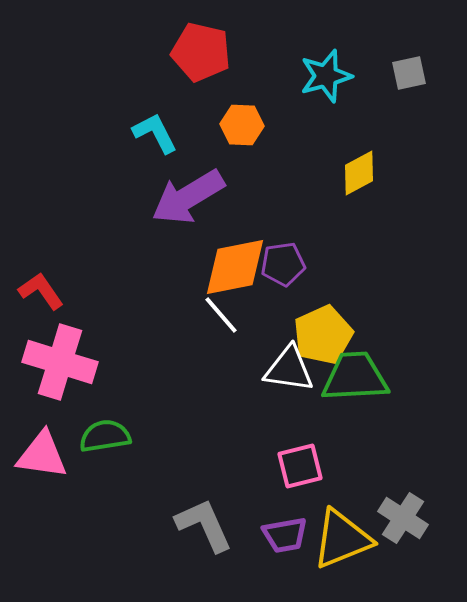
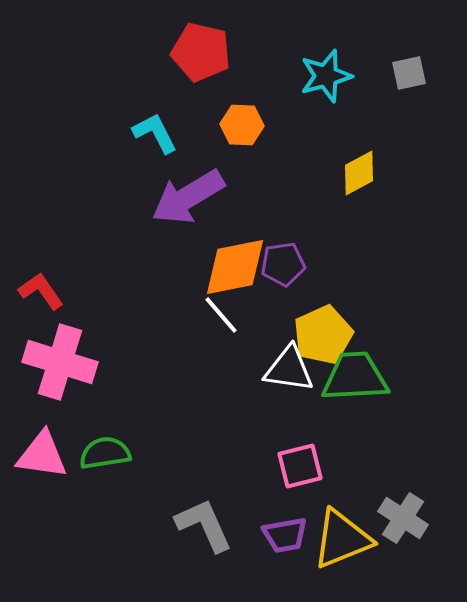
green semicircle: moved 17 px down
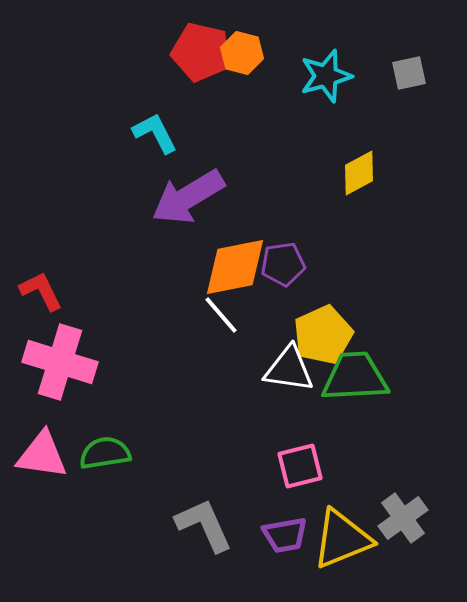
orange hexagon: moved 72 px up; rotated 12 degrees clockwise
red L-shape: rotated 9 degrees clockwise
gray cross: rotated 21 degrees clockwise
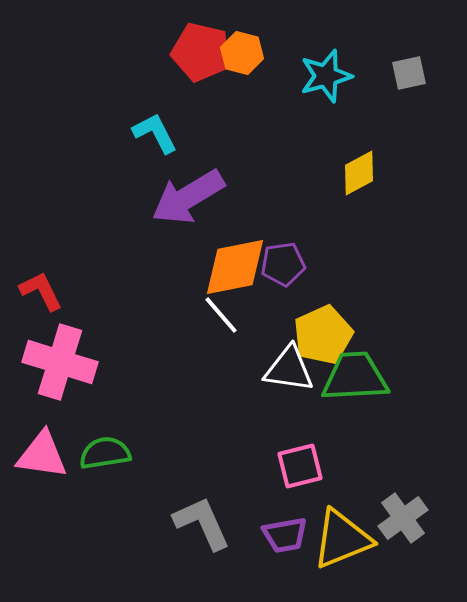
gray L-shape: moved 2 px left, 2 px up
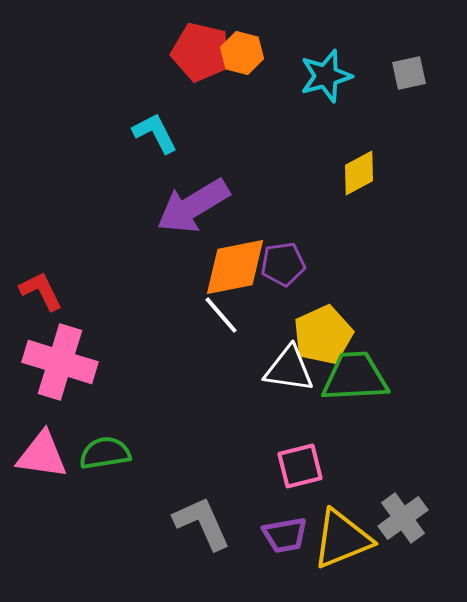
purple arrow: moved 5 px right, 9 px down
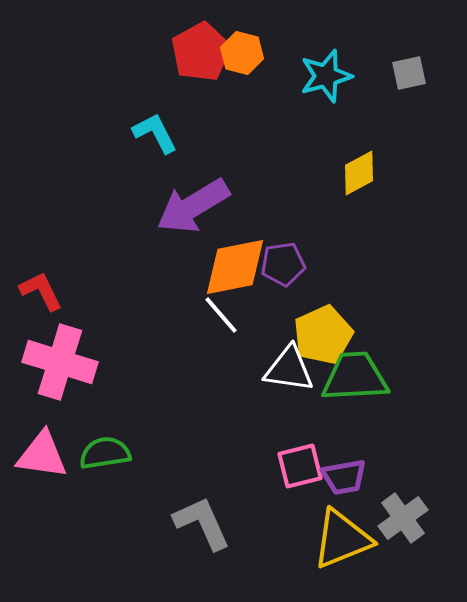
red pentagon: rotated 30 degrees clockwise
purple trapezoid: moved 59 px right, 58 px up
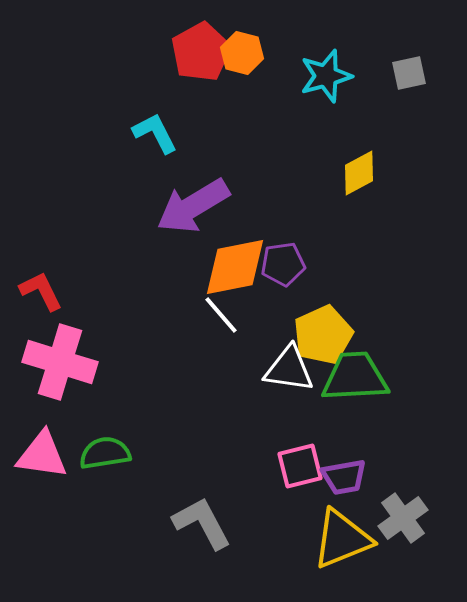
gray L-shape: rotated 4 degrees counterclockwise
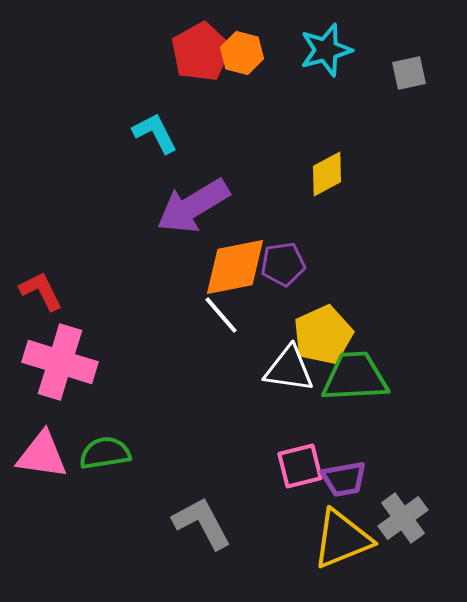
cyan star: moved 26 px up
yellow diamond: moved 32 px left, 1 px down
purple trapezoid: moved 2 px down
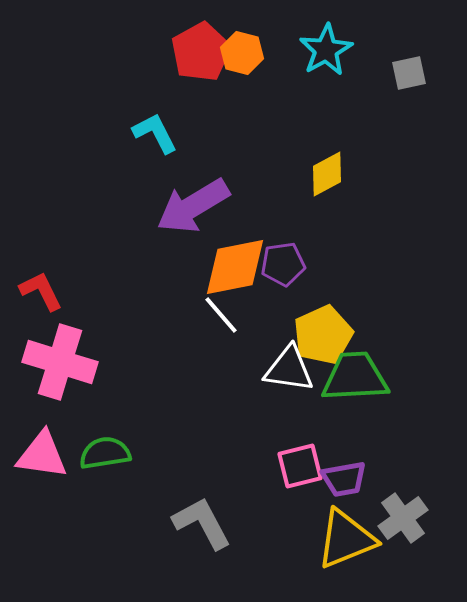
cyan star: rotated 14 degrees counterclockwise
yellow triangle: moved 4 px right
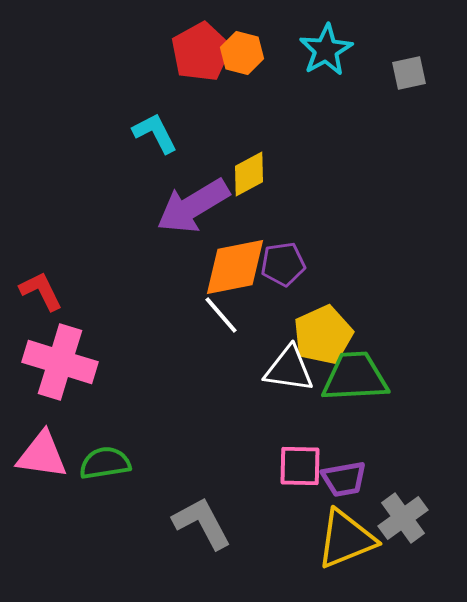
yellow diamond: moved 78 px left
green semicircle: moved 10 px down
pink square: rotated 15 degrees clockwise
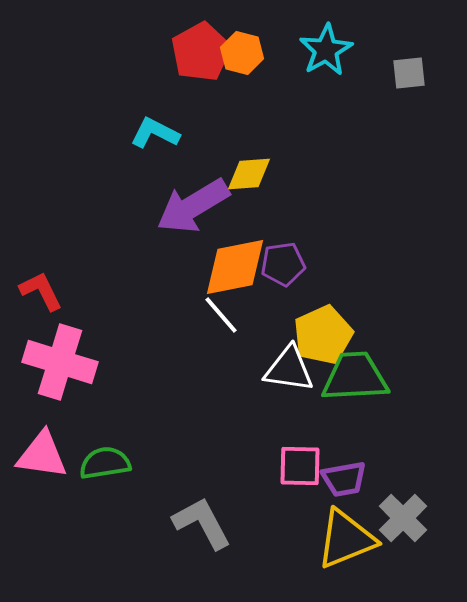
gray square: rotated 6 degrees clockwise
cyan L-shape: rotated 36 degrees counterclockwise
yellow diamond: rotated 24 degrees clockwise
gray cross: rotated 9 degrees counterclockwise
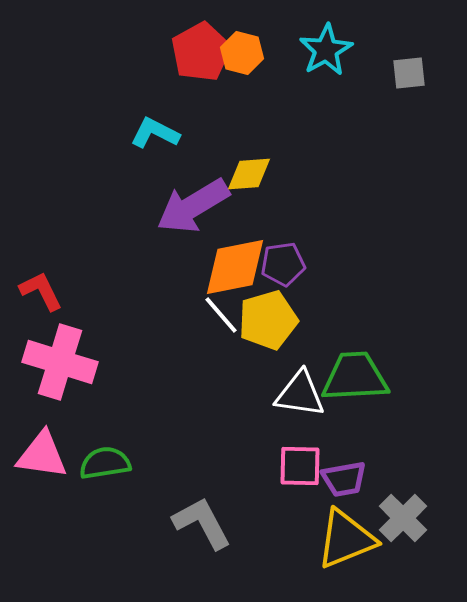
yellow pentagon: moved 55 px left, 15 px up; rotated 8 degrees clockwise
white triangle: moved 11 px right, 25 px down
